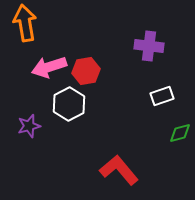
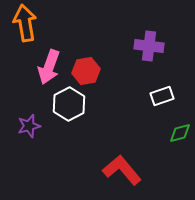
pink arrow: rotated 52 degrees counterclockwise
red L-shape: moved 3 px right
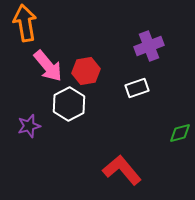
purple cross: rotated 28 degrees counterclockwise
pink arrow: moved 1 px left, 1 px up; rotated 60 degrees counterclockwise
white rectangle: moved 25 px left, 8 px up
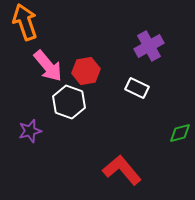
orange arrow: moved 1 px up; rotated 9 degrees counterclockwise
purple cross: rotated 8 degrees counterclockwise
white rectangle: rotated 45 degrees clockwise
white hexagon: moved 2 px up; rotated 12 degrees counterclockwise
purple star: moved 1 px right, 5 px down
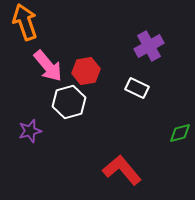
white hexagon: rotated 24 degrees clockwise
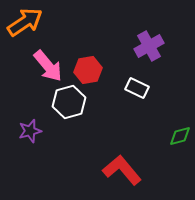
orange arrow: rotated 75 degrees clockwise
red hexagon: moved 2 px right, 1 px up
green diamond: moved 3 px down
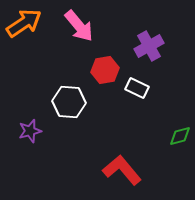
orange arrow: moved 1 px left, 1 px down
pink arrow: moved 31 px right, 40 px up
red hexagon: moved 17 px right
white hexagon: rotated 20 degrees clockwise
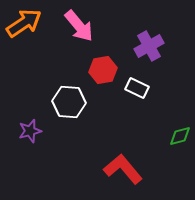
red hexagon: moved 2 px left
red L-shape: moved 1 px right, 1 px up
